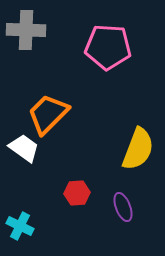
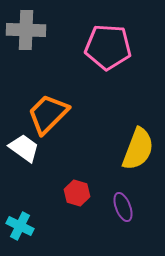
red hexagon: rotated 20 degrees clockwise
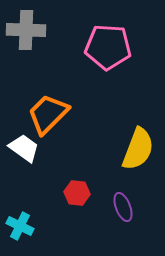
red hexagon: rotated 10 degrees counterclockwise
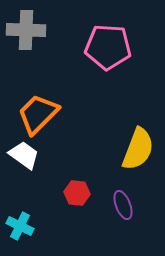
orange trapezoid: moved 10 px left
white trapezoid: moved 7 px down
purple ellipse: moved 2 px up
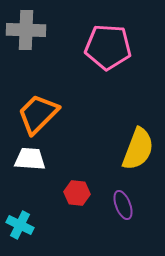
white trapezoid: moved 6 px right, 4 px down; rotated 32 degrees counterclockwise
cyan cross: moved 1 px up
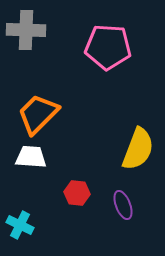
white trapezoid: moved 1 px right, 2 px up
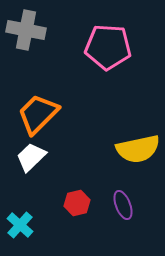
gray cross: rotated 9 degrees clockwise
yellow semicircle: rotated 57 degrees clockwise
white trapezoid: rotated 48 degrees counterclockwise
red hexagon: moved 10 px down; rotated 20 degrees counterclockwise
cyan cross: rotated 16 degrees clockwise
